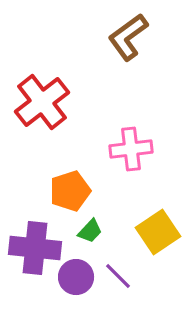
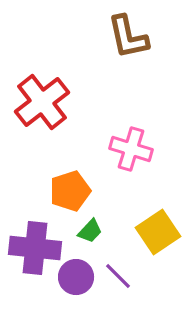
brown L-shape: rotated 66 degrees counterclockwise
pink cross: rotated 24 degrees clockwise
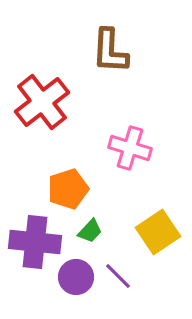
brown L-shape: moved 18 px left, 14 px down; rotated 15 degrees clockwise
pink cross: moved 1 px left, 1 px up
orange pentagon: moved 2 px left, 2 px up
purple cross: moved 6 px up
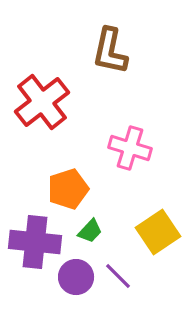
brown L-shape: rotated 9 degrees clockwise
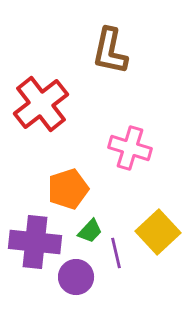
red cross: moved 1 px left, 2 px down
yellow square: rotated 9 degrees counterclockwise
purple line: moved 2 px left, 23 px up; rotated 32 degrees clockwise
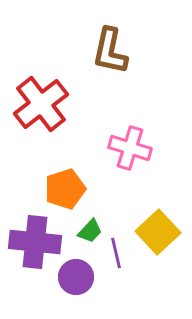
orange pentagon: moved 3 px left
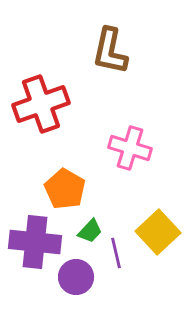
red cross: rotated 18 degrees clockwise
orange pentagon: rotated 24 degrees counterclockwise
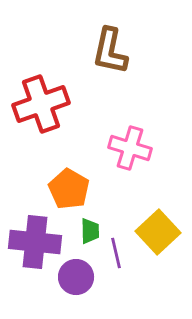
orange pentagon: moved 4 px right
green trapezoid: rotated 44 degrees counterclockwise
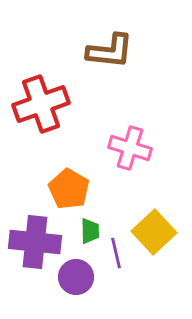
brown L-shape: rotated 96 degrees counterclockwise
yellow square: moved 4 px left
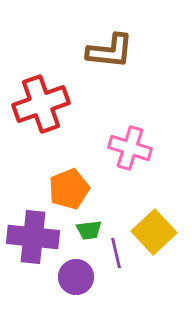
orange pentagon: rotated 21 degrees clockwise
green trapezoid: moved 1 px left, 1 px up; rotated 84 degrees clockwise
purple cross: moved 2 px left, 5 px up
